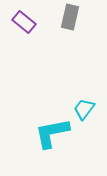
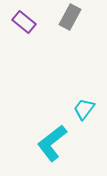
gray rectangle: rotated 15 degrees clockwise
cyan L-shape: moved 10 px down; rotated 27 degrees counterclockwise
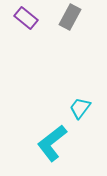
purple rectangle: moved 2 px right, 4 px up
cyan trapezoid: moved 4 px left, 1 px up
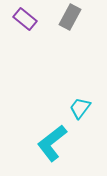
purple rectangle: moved 1 px left, 1 px down
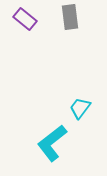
gray rectangle: rotated 35 degrees counterclockwise
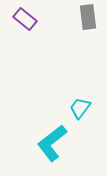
gray rectangle: moved 18 px right
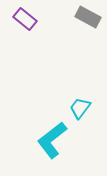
gray rectangle: rotated 55 degrees counterclockwise
cyan L-shape: moved 3 px up
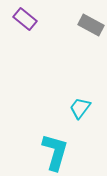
gray rectangle: moved 3 px right, 8 px down
cyan L-shape: moved 3 px right, 12 px down; rotated 144 degrees clockwise
